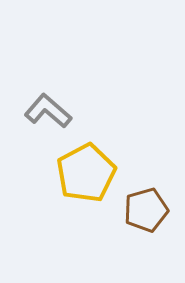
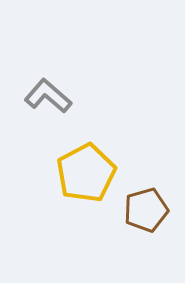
gray L-shape: moved 15 px up
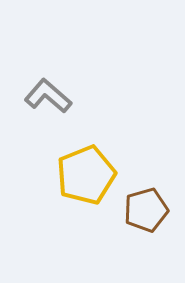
yellow pentagon: moved 2 px down; rotated 6 degrees clockwise
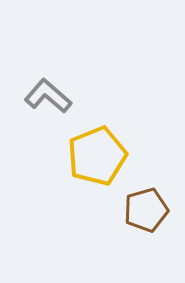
yellow pentagon: moved 11 px right, 19 px up
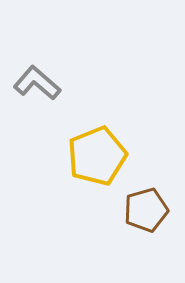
gray L-shape: moved 11 px left, 13 px up
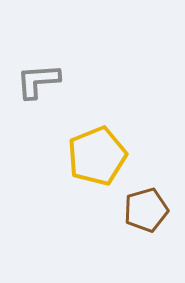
gray L-shape: moved 1 px right, 2 px up; rotated 45 degrees counterclockwise
